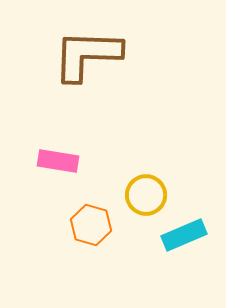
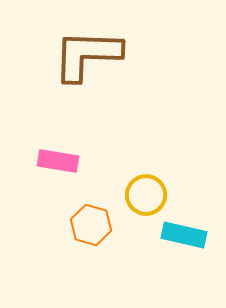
cyan rectangle: rotated 36 degrees clockwise
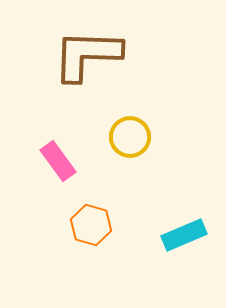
pink rectangle: rotated 45 degrees clockwise
yellow circle: moved 16 px left, 58 px up
cyan rectangle: rotated 36 degrees counterclockwise
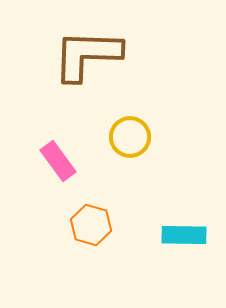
cyan rectangle: rotated 24 degrees clockwise
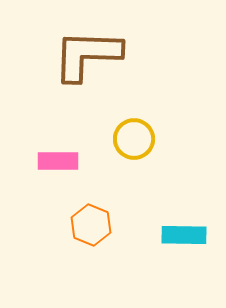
yellow circle: moved 4 px right, 2 px down
pink rectangle: rotated 54 degrees counterclockwise
orange hexagon: rotated 6 degrees clockwise
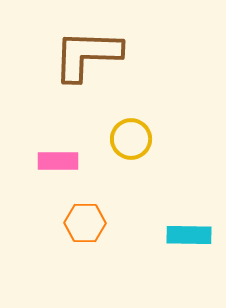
yellow circle: moved 3 px left
orange hexagon: moved 6 px left, 2 px up; rotated 21 degrees counterclockwise
cyan rectangle: moved 5 px right
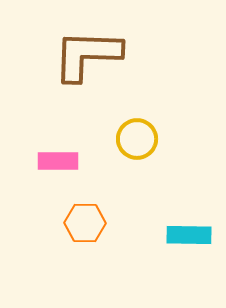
yellow circle: moved 6 px right
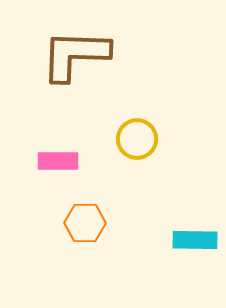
brown L-shape: moved 12 px left
cyan rectangle: moved 6 px right, 5 px down
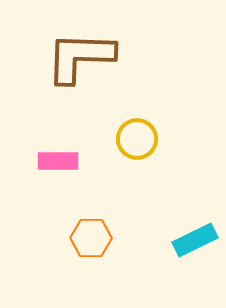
brown L-shape: moved 5 px right, 2 px down
orange hexagon: moved 6 px right, 15 px down
cyan rectangle: rotated 27 degrees counterclockwise
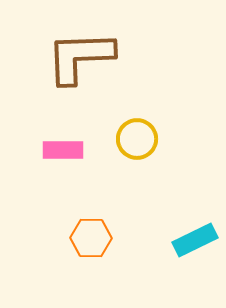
brown L-shape: rotated 4 degrees counterclockwise
pink rectangle: moved 5 px right, 11 px up
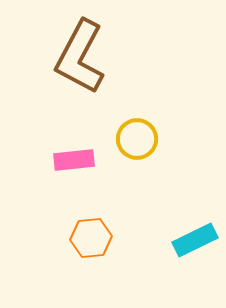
brown L-shape: rotated 60 degrees counterclockwise
pink rectangle: moved 11 px right, 10 px down; rotated 6 degrees counterclockwise
orange hexagon: rotated 6 degrees counterclockwise
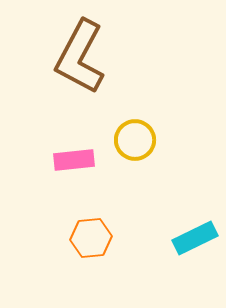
yellow circle: moved 2 px left, 1 px down
cyan rectangle: moved 2 px up
